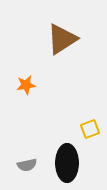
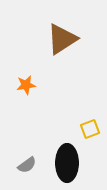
gray semicircle: rotated 24 degrees counterclockwise
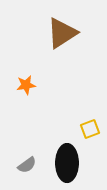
brown triangle: moved 6 px up
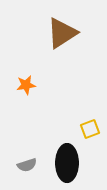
gray semicircle: rotated 18 degrees clockwise
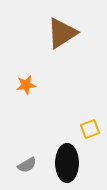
gray semicircle: rotated 12 degrees counterclockwise
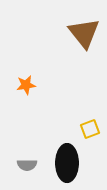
brown triangle: moved 22 px right; rotated 36 degrees counterclockwise
gray semicircle: rotated 30 degrees clockwise
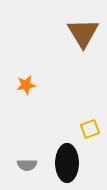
brown triangle: moved 1 px left; rotated 8 degrees clockwise
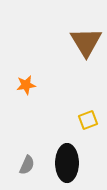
brown triangle: moved 3 px right, 9 px down
yellow square: moved 2 px left, 9 px up
gray semicircle: rotated 66 degrees counterclockwise
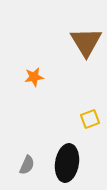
orange star: moved 8 px right, 8 px up
yellow square: moved 2 px right, 1 px up
black ellipse: rotated 9 degrees clockwise
